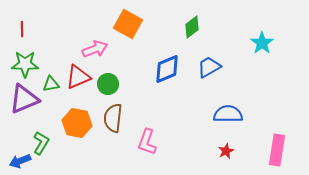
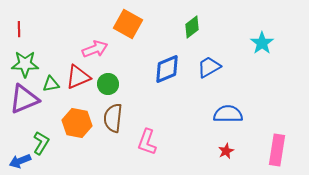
red line: moved 3 px left
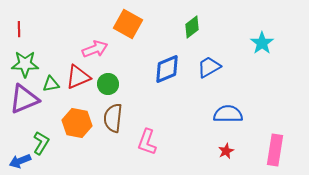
pink rectangle: moved 2 px left
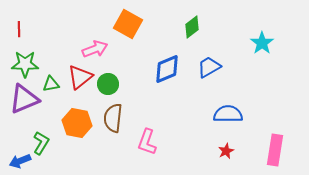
red triangle: moved 2 px right; rotated 16 degrees counterclockwise
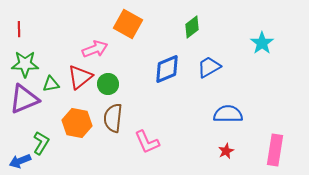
pink L-shape: rotated 44 degrees counterclockwise
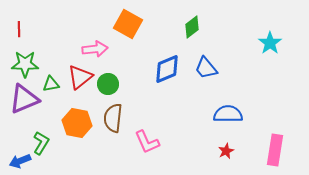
cyan star: moved 8 px right
pink arrow: rotated 15 degrees clockwise
blue trapezoid: moved 3 px left, 1 px down; rotated 100 degrees counterclockwise
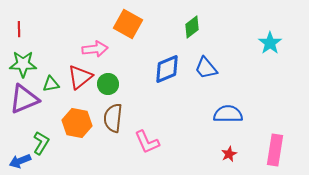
green star: moved 2 px left
red star: moved 3 px right, 3 px down
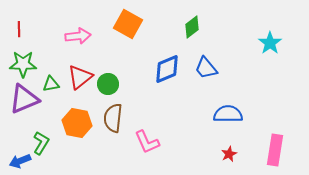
pink arrow: moved 17 px left, 13 px up
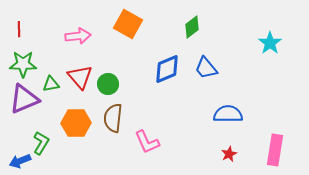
red triangle: rotated 32 degrees counterclockwise
orange hexagon: moved 1 px left; rotated 12 degrees counterclockwise
